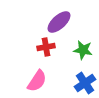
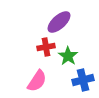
green star: moved 15 px left, 6 px down; rotated 24 degrees clockwise
blue cross: moved 2 px left, 3 px up; rotated 20 degrees clockwise
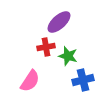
green star: rotated 18 degrees counterclockwise
pink semicircle: moved 7 px left
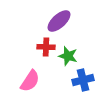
purple ellipse: moved 1 px up
red cross: rotated 12 degrees clockwise
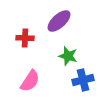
red cross: moved 21 px left, 9 px up
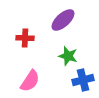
purple ellipse: moved 4 px right, 1 px up
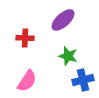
pink semicircle: moved 3 px left
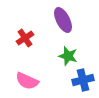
purple ellipse: rotated 75 degrees counterclockwise
red cross: rotated 36 degrees counterclockwise
pink semicircle: rotated 80 degrees clockwise
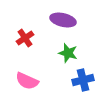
purple ellipse: rotated 50 degrees counterclockwise
green star: moved 3 px up
